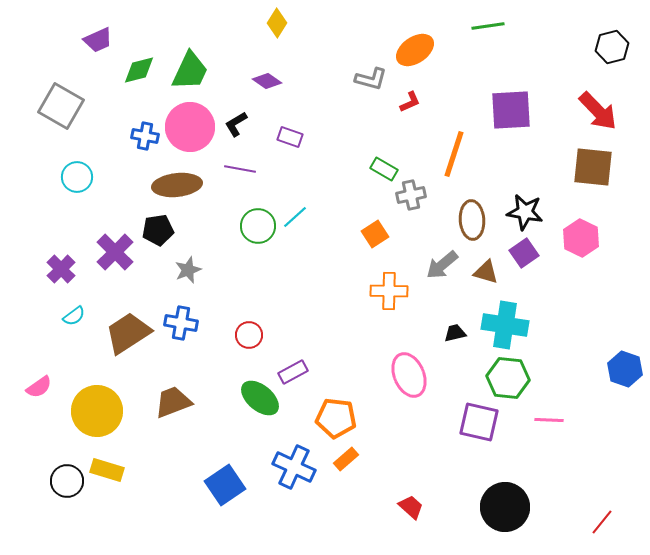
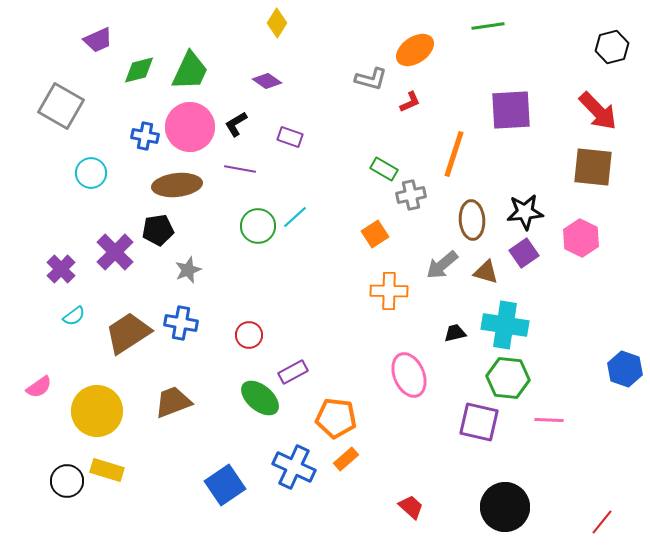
cyan circle at (77, 177): moved 14 px right, 4 px up
black star at (525, 212): rotated 15 degrees counterclockwise
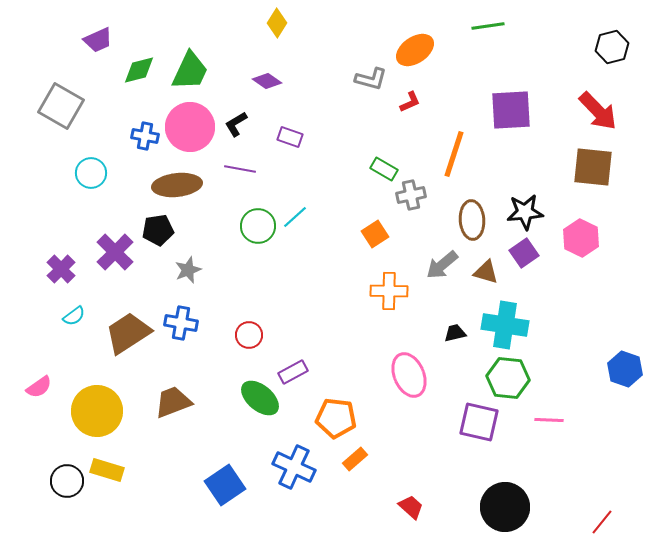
orange rectangle at (346, 459): moved 9 px right
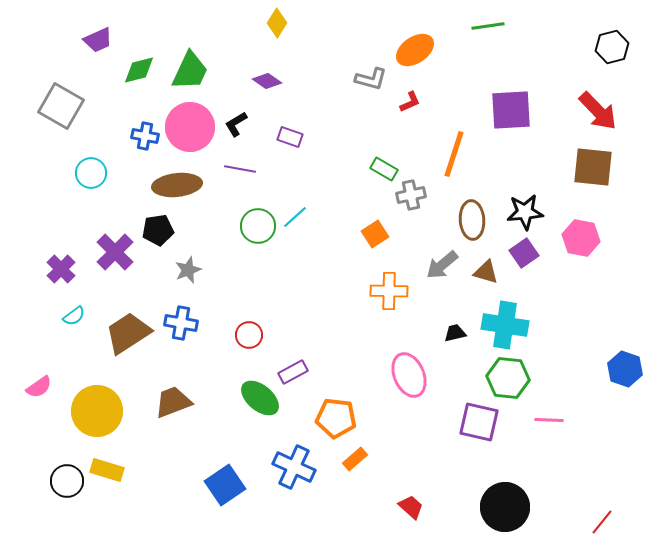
pink hexagon at (581, 238): rotated 15 degrees counterclockwise
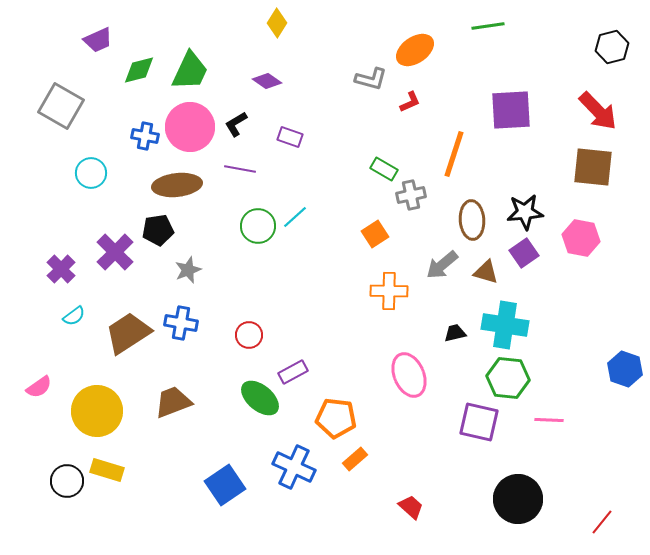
black circle at (505, 507): moved 13 px right, 8 px up
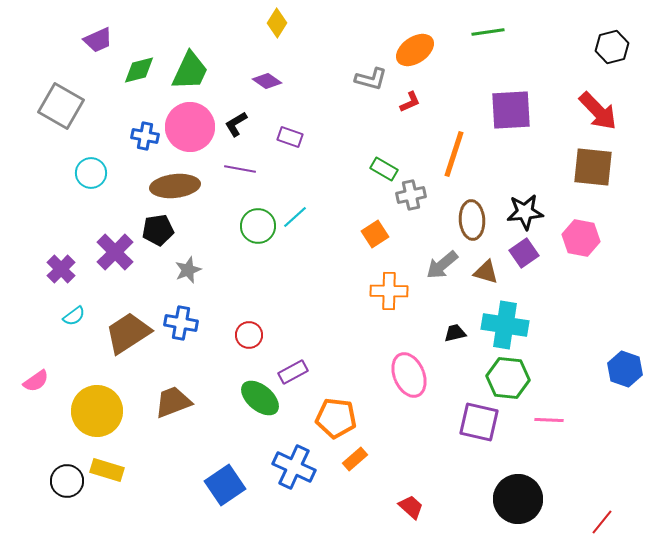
green line at (488, 26): moved 6 px down
brown ellipse at (177, 185): moved 2 px left, 1 px down
pink semicircle at (39, 387): moved 3 px left, 6 px up
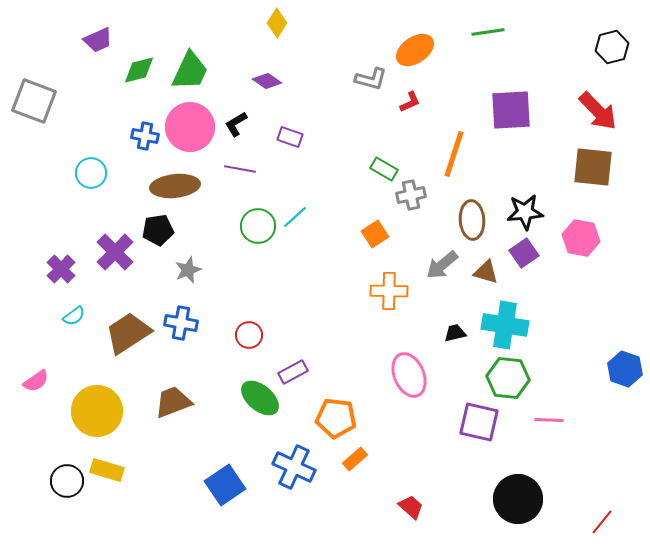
gray square at (61, 106): moved 27 px left, 5 px up; rotated 9 degrees counterclockwise
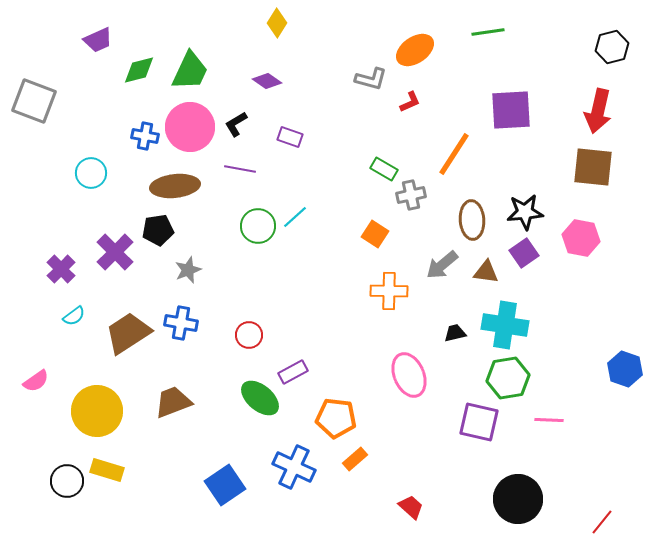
red arrow at (598, 111): rotated 57 degrees clockwise
orange line at (454, 154): rotated 15 degrees clockwise
orange square at (375, 234): rotated 24 degrees counterclockwise
brown triangle at (486, 272): rotated 8 degrees counterclockwise
green hexagon at (508, 378): rotated 15 degrees counterclockwise
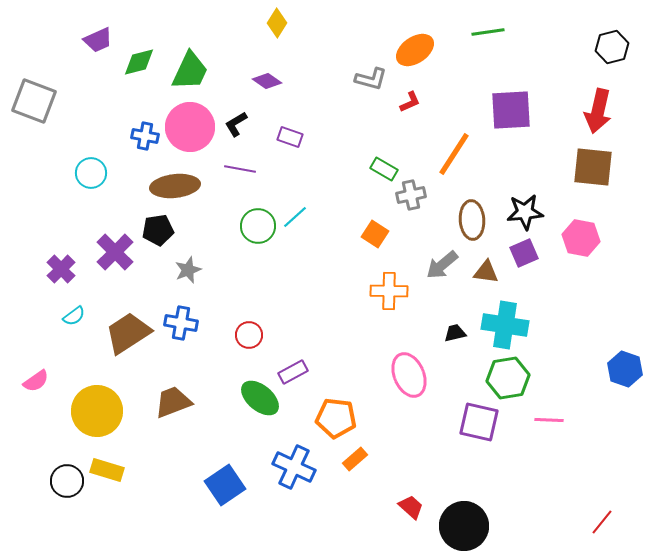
green diamond at (139, 70): moved 8 px up
purple square at (524, 253): rotated 12 degrees clockwise
black circle at (518, 499): moved 54 px left, 27 px down
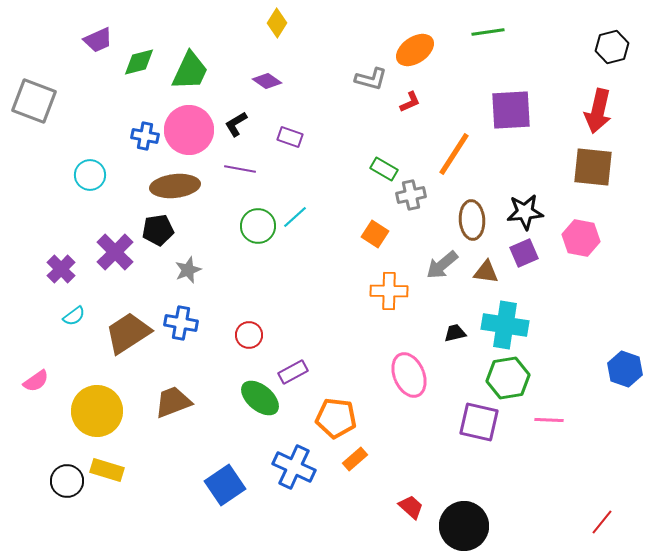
pink circle at (190, 127): moved 1 px left, 3 px down
cyan circle at (91, 173): moved 1 px left, 2 px down
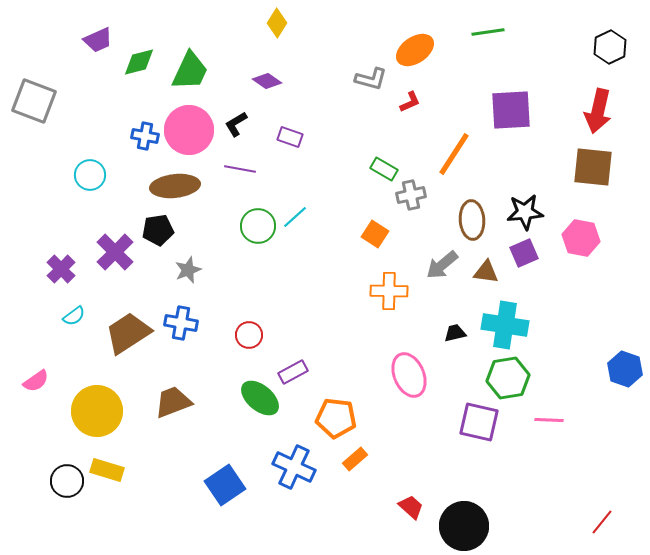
black hexagon at (612, 47): moved 2 px left; rotated 12 degrees counterclockwise
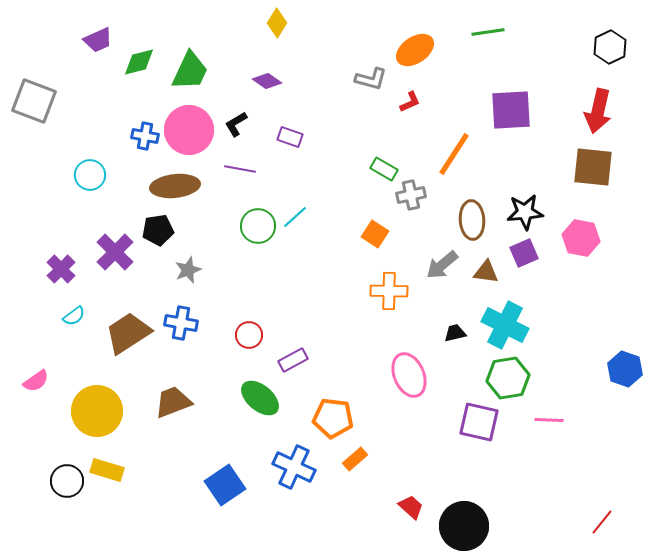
cyan cross at (505, 325): rotated 18 degrees clockwise
purple rectangle at (293, 372): moved 12 px up
orange pentagon at (336, 418): moved 3 px left
